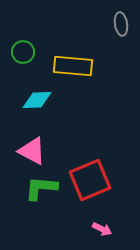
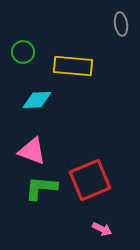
pink triangle: rotated 8 degrees counterclockwise
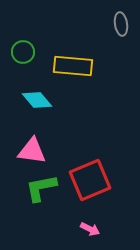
cyan diamond: rotated 52 degrees clockwise
pink triangle: rotated 12 degrees counterclockwise
green L-shape: rotated 16 degrees counterclockwise
pink arrow: moved 12 px left
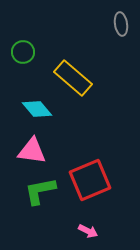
yellow rectangle: moved 12 px down; rotated 36 degrees clockwise
cyan diamond: moved 9 px down
green L-shape: moved 1 px left, 3 px down
pink arrow: moved 2 px left, 2 px down
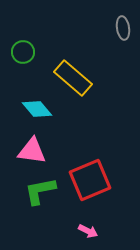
gray ellipse: moved 2 px right, 4 px down
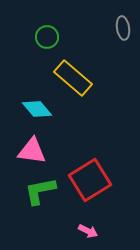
green circle: moved 24 px right, 15 px up
red square: rotated 9 degrees counterclockwise
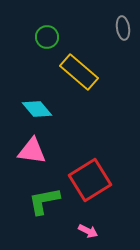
yellow rectangle: moved 6 px right, 6 px up
green L-shape: moved 4 px right, 10 px down
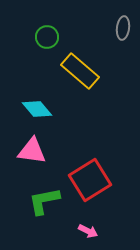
gray ellipse: rotated 15 degrees clockwise
yellow rectangle: moved 1 px right, 1 px up
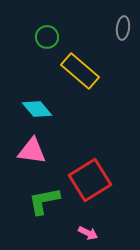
pink arrow: moved 2 px down
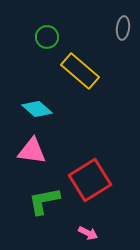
cyan diamond: rotated 8 degrees counterclockwise
